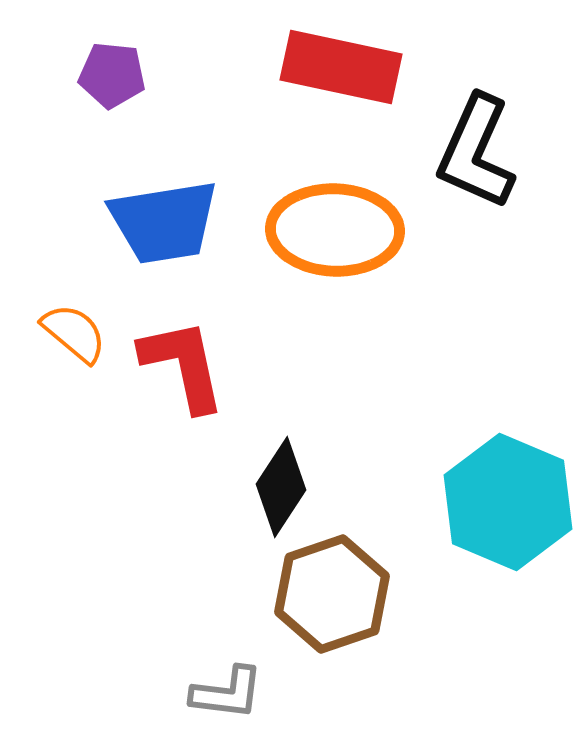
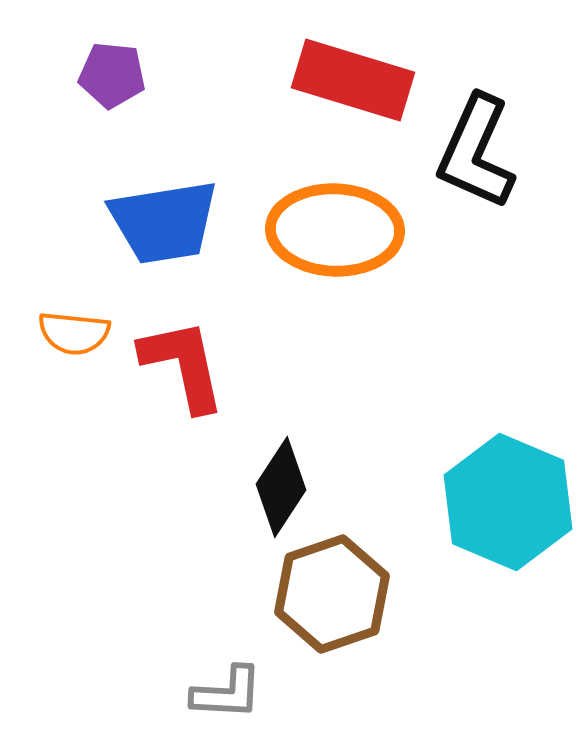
red rectangle: moved 12 px right, 13 px down; rotated 5 degrees clockwise
orange semicircle: rotated 146 degrees clockwise
gray L-shape: rotated 4 degrees counterclockwise
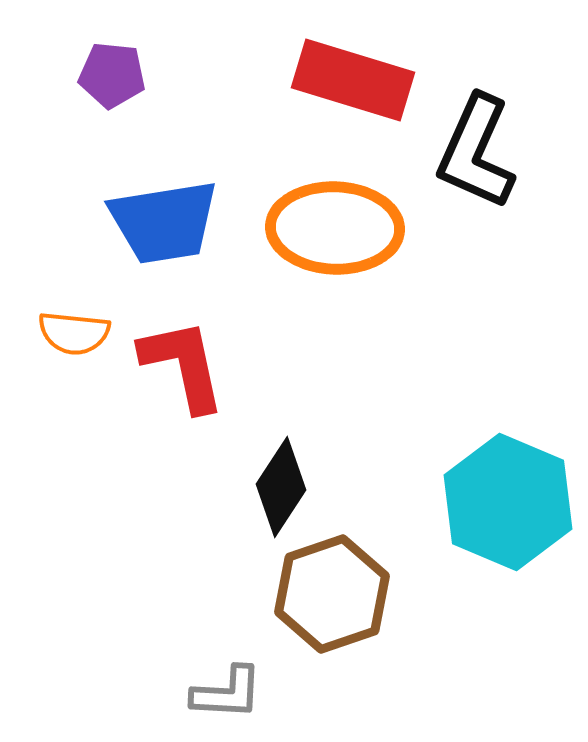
orange ellipse: moved 2 px up
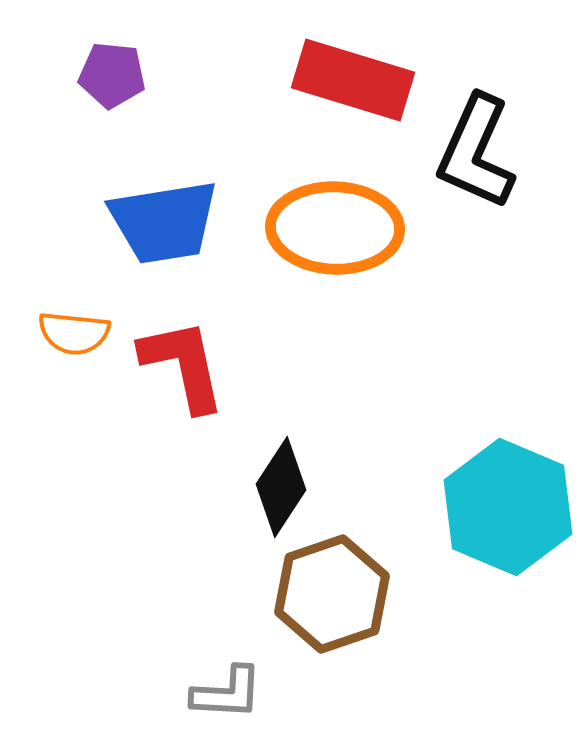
cyan hexagon: moved 5 px down
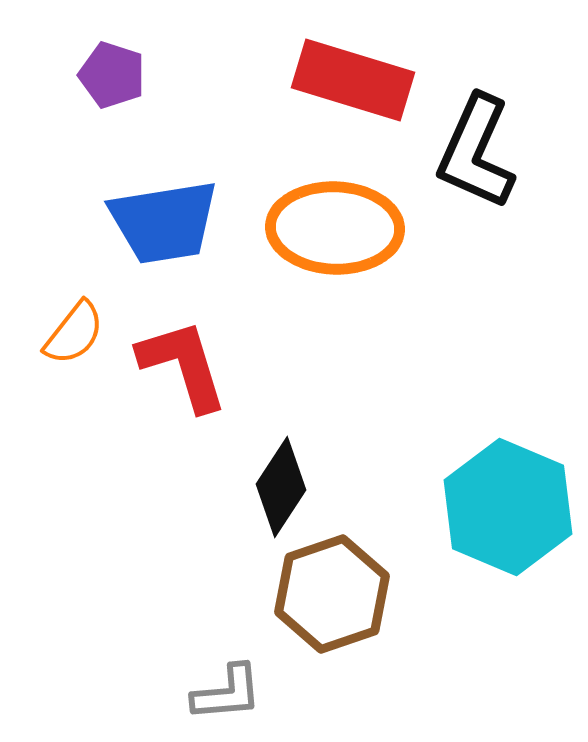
purple pentagon: rotated 12 degrees clockwise
orange semicircle: rotated 58 degrees counterclockwise
red L-shape: rotated 5 degrees counterclockwise
gray L-shape: rotated 8 degrees counterclockwise
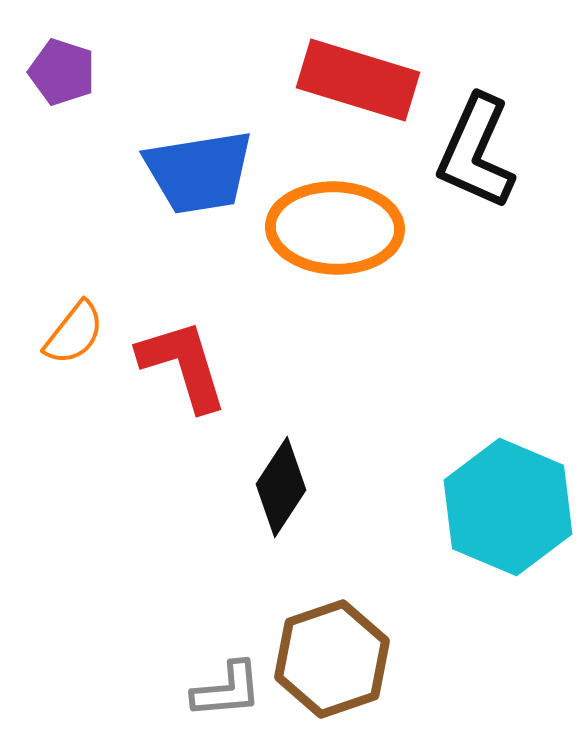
purple pentagon: moved 50 px left, 3 px up
red rectangle: moved 5 px right
blue trapezoid: moved 35 px right, 50 px up
brown hexagon: moved 65 px down
gray L-shape: moved 3 px up
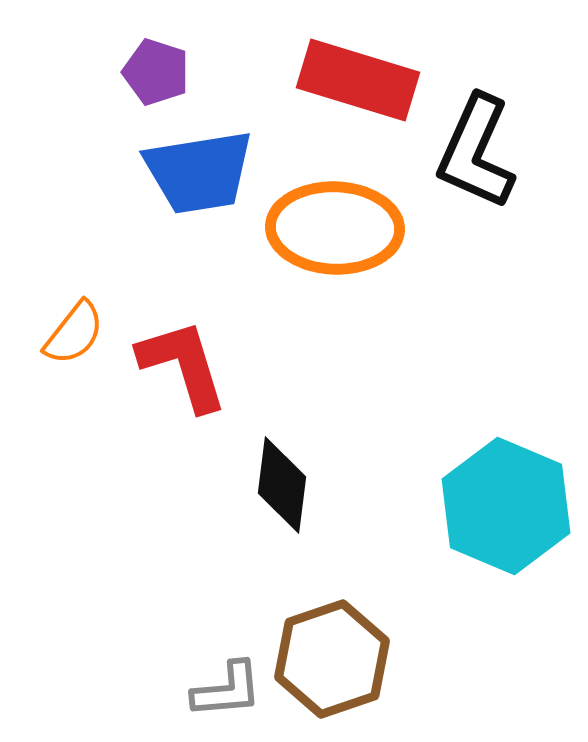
purple pentagon: moved 94 px right
black diamond: moved 1 px right, 2 px up; rotated 26 degrees counterclockwise
cyan hexagon: moved 2 px left, 1 px up
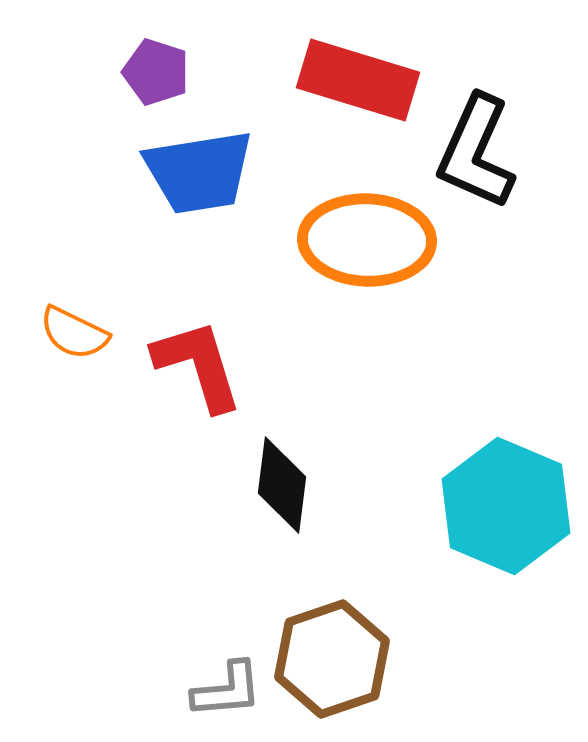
orange ellipse: moved 32 px right, 12 px down
orange semicircle: rotated 78 degrees clockwise
red L-shape: moved 15 px right
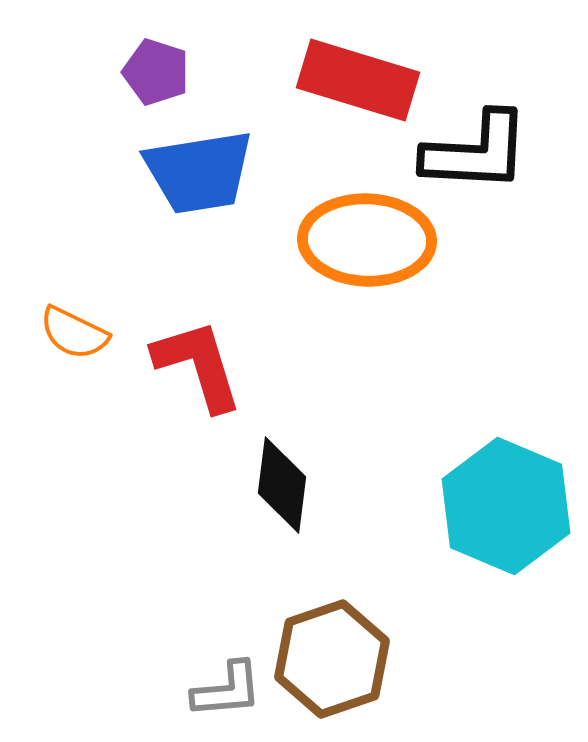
black L-shape: rotated 111 degrees counterclockwise
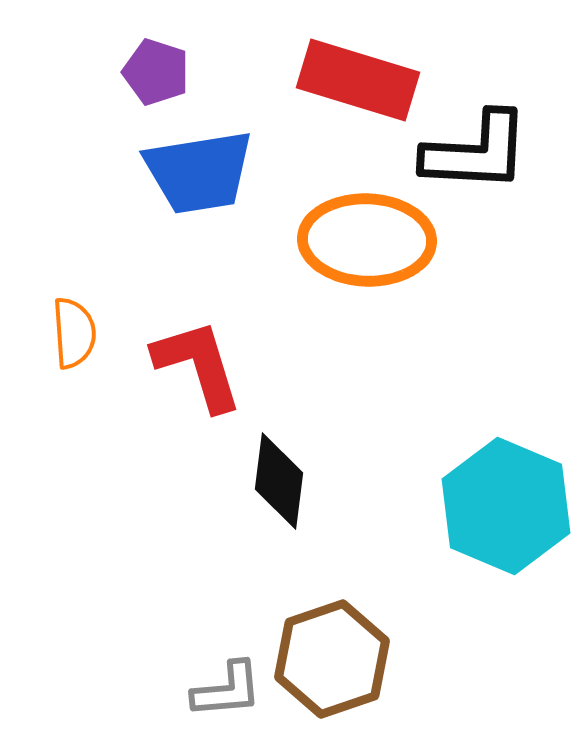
orange semicircle: rotated 120 degrees counterclockwise
black diamond: moved 3 px left, 4 px up
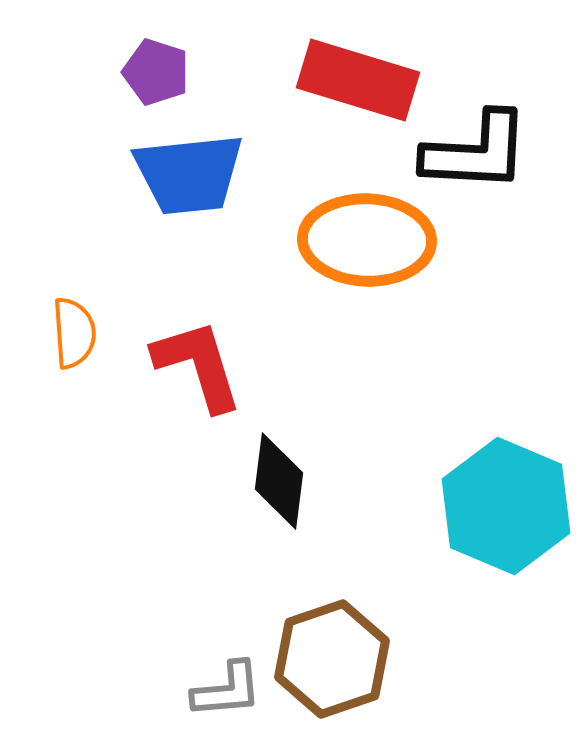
blue trapezoid: moved 10 px left, 2 px down; rotated 3 degrees clockwise
